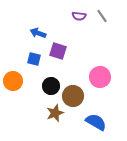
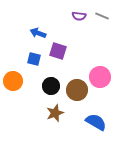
gray line: rotated 32 degrees counterclockwise
brown circle: moved 4 px right, 6 px up
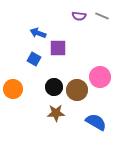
purple square: moved 3 px up; rotated 18 degrees counterclockwise
blue square: rotated 16 degrees clockwise
orange circle: moved 8 px down
black circle: moved 3 px right, 1 px down
brown star: moved 1 px right; rotated 18 degrees clockwise
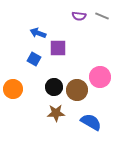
blue semicircle: moved 5 px left
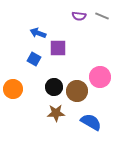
brown circle: moved 1 px down
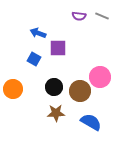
brown circle: moved 3 px right
